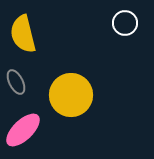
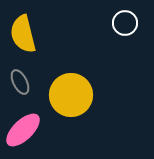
gray ellipse: moved 4 px right
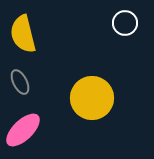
yellow circle: moved 21 px right, 3 px down
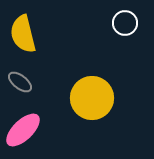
gray ellipse: rotated 25 degrees counterclockwise
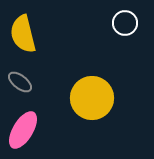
pink ellipse: rotated 15 degrees counterclockwise
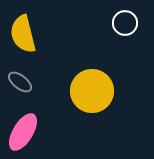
yellow circle: moved 7 px up
pink ellipse: moved 2 px down
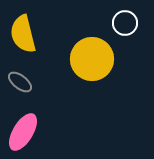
yellow circle: moved 32 px up
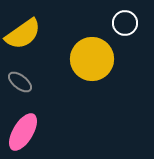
yellow semicircle: rotated 111 degrees counterclockwise
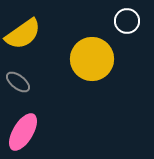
white circle: moved 2 px right, 2 px up
gray ellipse: moved 2 px left
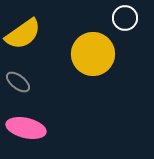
white circle: moved 2 px left, 3 px up
yellow circle: moved 1 px right, 5 px up
pink ellipse: moved 3 px right, 4 px up; rotated 72 degrees clockwise
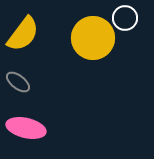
yellow semicircle: rotated 18 degrees counterclockwise
yellow circle: moved 16 px up
